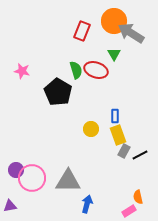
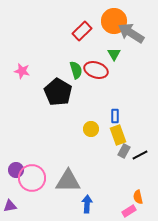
red rectangle: rotated 24 degrees clockwise
blue arrow: rotated 12 degrees counterclockwise
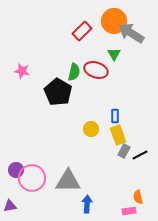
green semicircle: moved 2 px left, 2 px down; rotated 30 degrees clockwise
pink rectangle: rotated 24 degrees clockwise
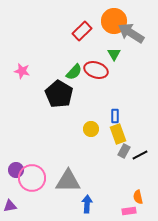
green semicircle: rotated 30 degrees clockwise
black pentagon: moved 1 px right, 2 px down
yellow rectangle: moved 1 px up
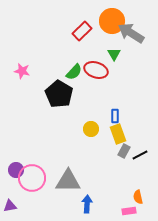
orange circle: moved 2 px left
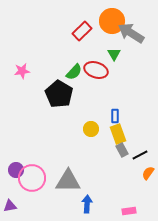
pink star: rotated 21 degrees counterclockwise
gray rectangle: moved 2 px left, 1 px up; rotated 56 degrees counterclockwise
orange semicircle: moved 10 px right, 24 px up; rotated 48 degrees clockwise
